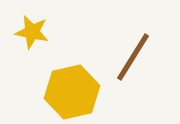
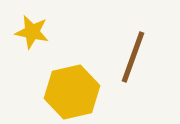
brown line: rotated 12 degrees counterclockwise
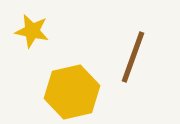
yellow star: moved 1 px up
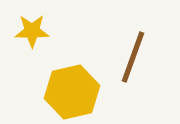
yellow star: rotated 12 degrees counterclockwise
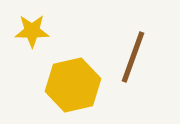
yellow hexagon: moved 1 px right, 7 px up
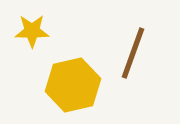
brown line: moved 4 px up
